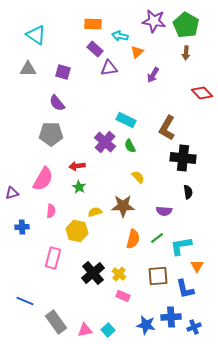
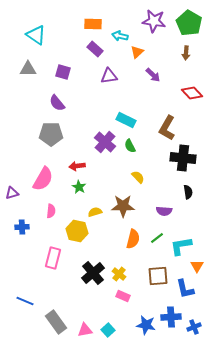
green pentagon at (186, 25): moved 3 px right, 2 px up
purple triangle at (109, 68): moved 8 px down
purple arrow at (153, 75): rotated 77 degrees counterclockwise
red diamond at (202, 93): moved 10 px left
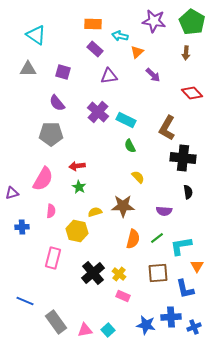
green pentagon at (189, 23): moved 3 px right, 1 px up
purple cross at (105, 142): moved 7 px left, 30 px up
brown square at (158, 276): moved 3 px up
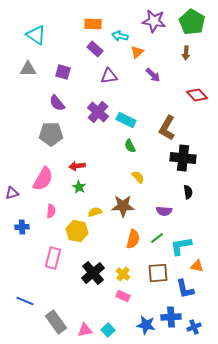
red diamond at (192, 93): moved 5 px right, 2 px down
orange triangle at (197, 266): rotated 48 degrees counterclockwise
yellow cross at (119, 274): moved 4 px right
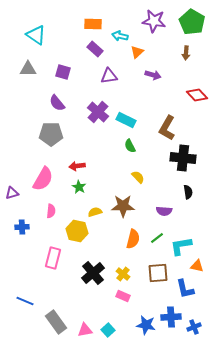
purple arrow at (153, 75): rotated 28 degrees counterclockwise
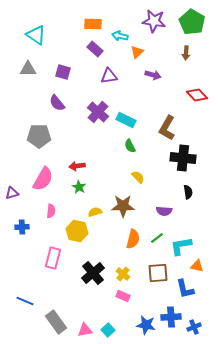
gray pentagon at (51, 134): moved 12 px left, 2 px down
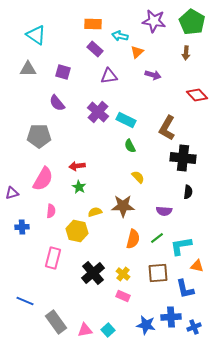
black semicircle at (188, 192): rotated 16 degrees clockwise
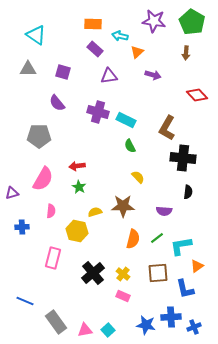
purple cross at (98, 112): rotated 25 degrees counterclockwise
orange triangle at (197, 266): rotated 48 degrees counterclockwise
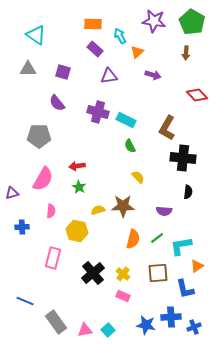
cyan arrow at (120, 36): rotated 49 degrees clockwise
yellow semicircle at (95, 212): moved 3 px right, 2 px up
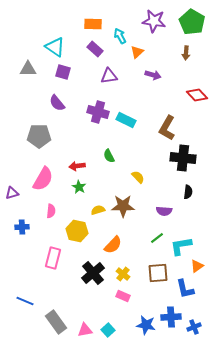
cyan triangle at (36, 35): moved 19 px right, 12 px down
green semicircle at (130, 146): moved 21 px left, 10 px down
orange semicircle at (133, 239): moved 20 px left, 6 px down; rotated 30 degrees clockwise
